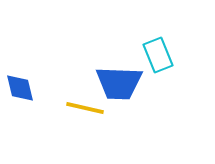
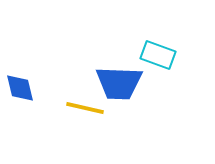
cyan rectangle: rotated 48 degrees counterclockwise
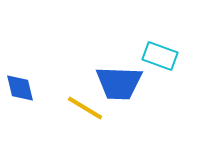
cyan rectangle: moved 2 px right, 1 px down
yellow line: rotated 18 degrees clockwise
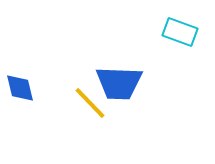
cyan rectangle: moved 20 px right, 24 px up
yellow line: moved 5 px right, 5 px up; rotated 15 degrees clockwise
